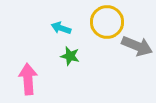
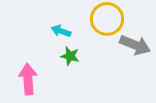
yellow circle: moved 3 px up
cyan arrow: moved 3 px down
gray arrow: moved 2 px left, 1 px up
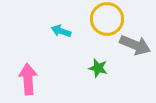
green star: moved 28 px right, 12 px down
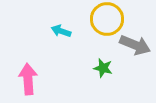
green star: moved 5 px right
